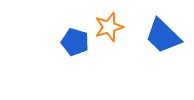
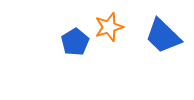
blue pentagon: rotated 24 degrees clockwise
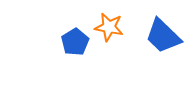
orange star: rotated 28 degrees clockwise
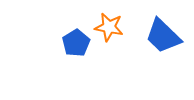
blue pentagon: moved 1 px right, 1 px down
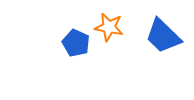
blue pentagon: rotated 16 degrees counterclockwise
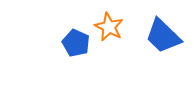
orange star: rotated 16 degrees clockwise
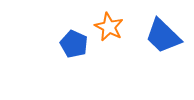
blue pentagon: moved 2 px left, 1 px down
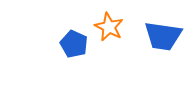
blue trapezoid: rotated 36 degrees counterclockwise
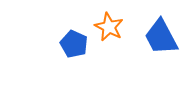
blue trapezoid: moved 2 px left, 1 px down; rotated 54 degrees clockwise
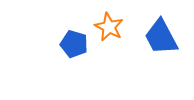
blue pentagon: rotated 8 degrees counterclockwise
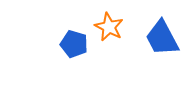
blue trapezoid: moved 1 px right, 1 px down
